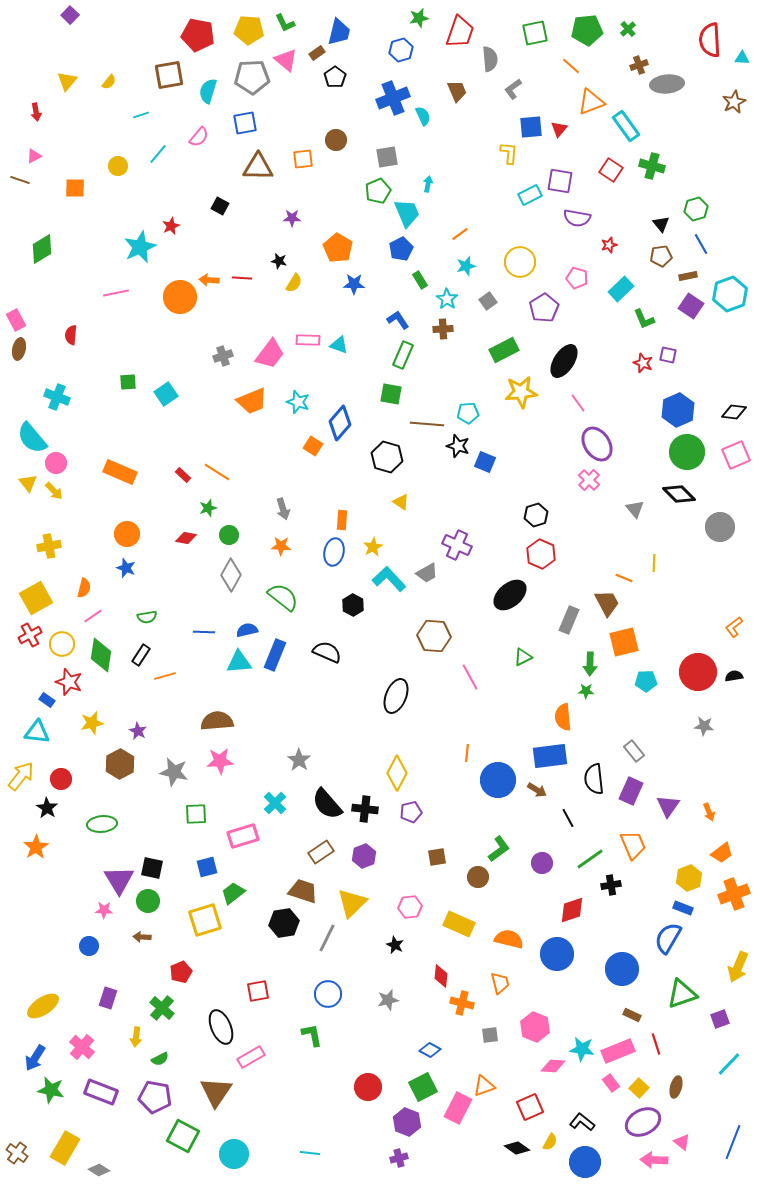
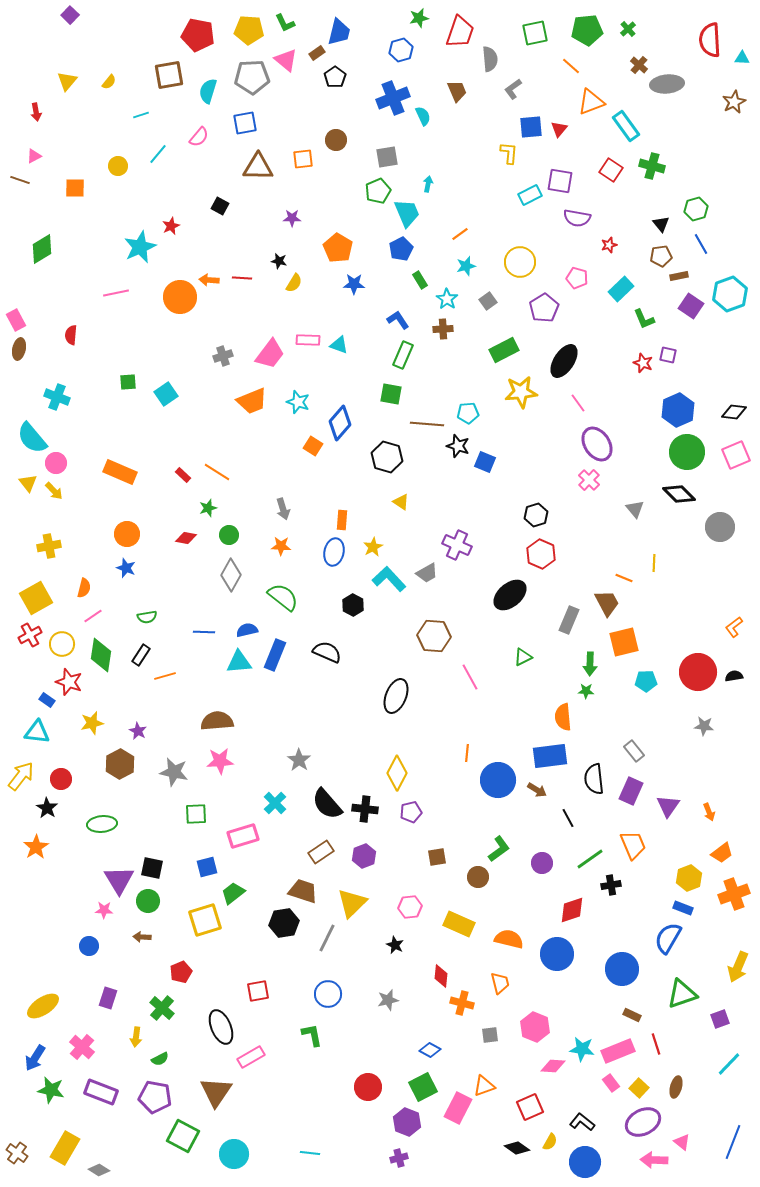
brown cross at (639, 65): rotated 30 degrees counterclockwise
brown rectangle at (688, 276): moved 9 px left
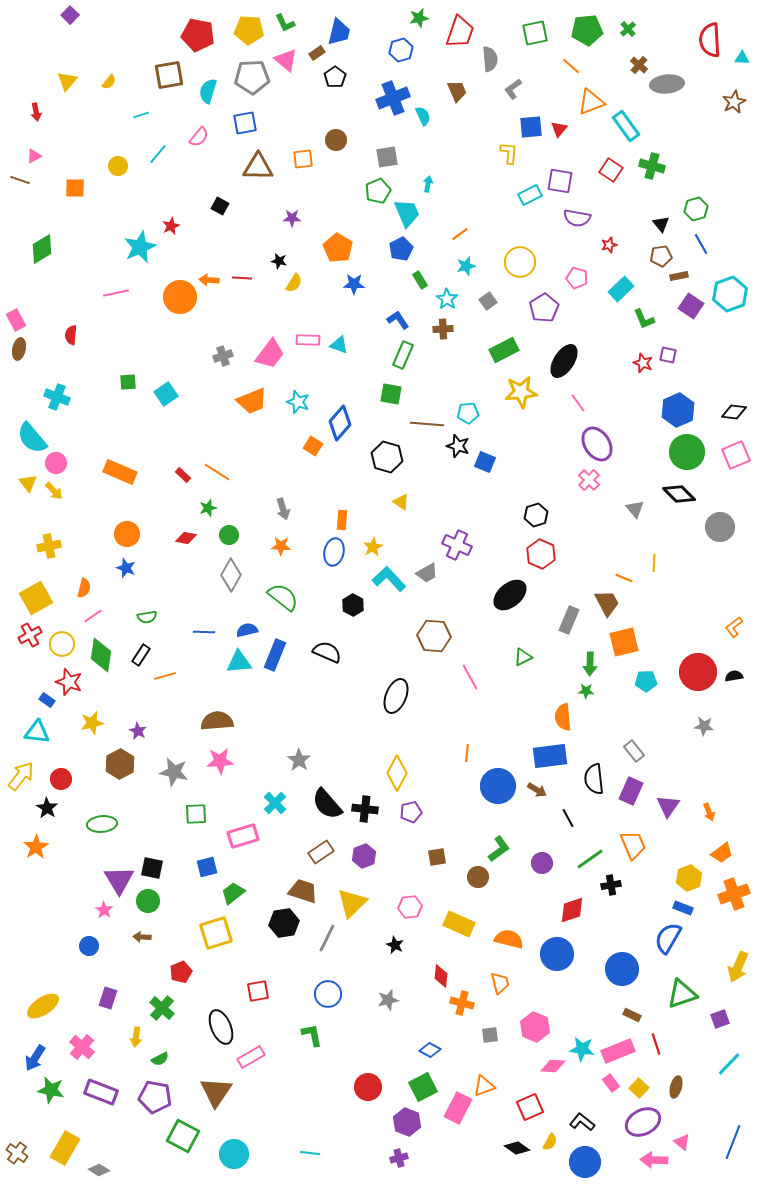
blue circle at (498, 780): moved 6 px down
pink star at (104, 910): rotated 30 degrees clockwise
yellow square at (205, 920): moved 11 px right, 13 px down
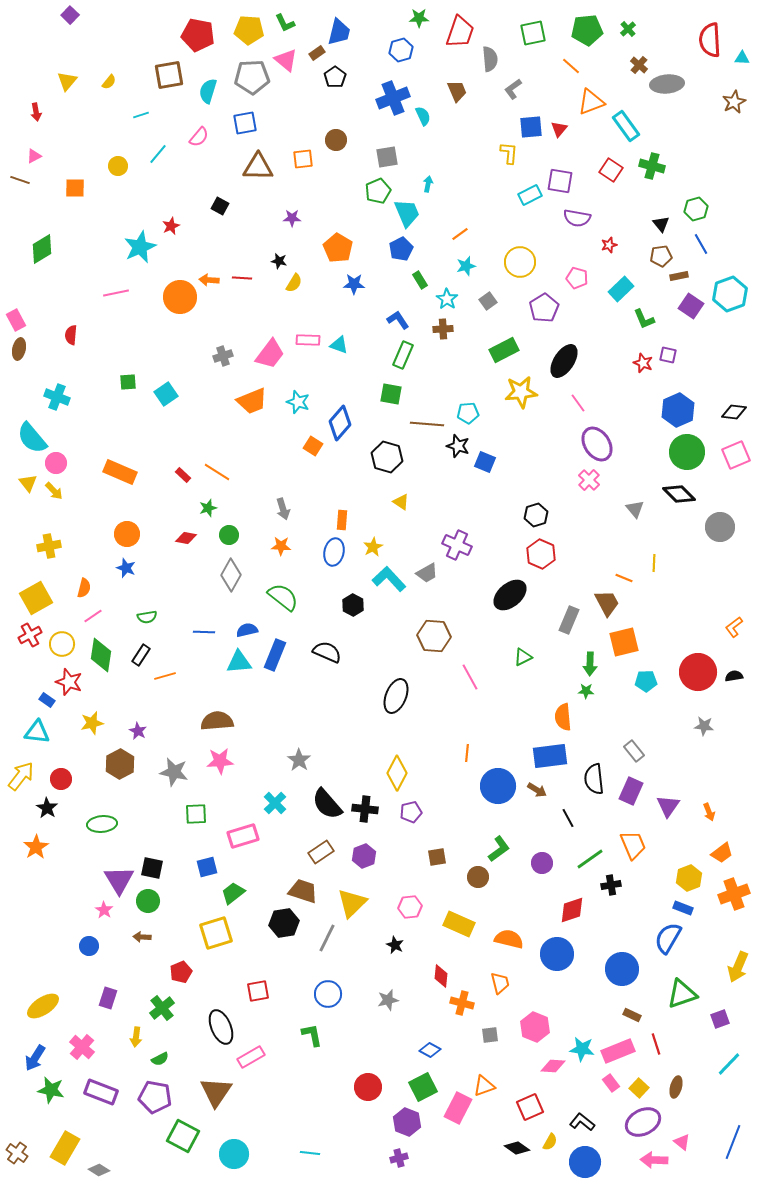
green star at (419, 18): rotated 12 degrees clockwise
green square at (535, 33): moved 2 px left
green cross at (162, 1008): rotated 10 degrees clockwise
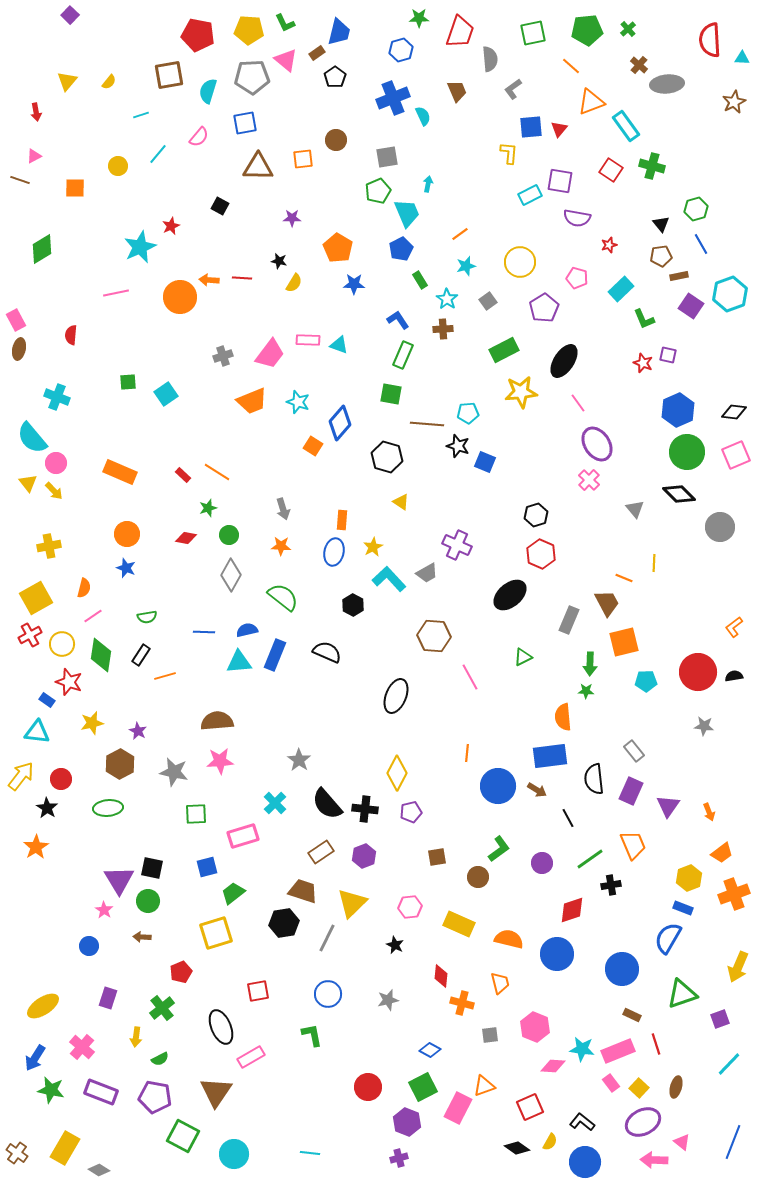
green ellipse at (102, 824): moved 6 px right, 16 px up
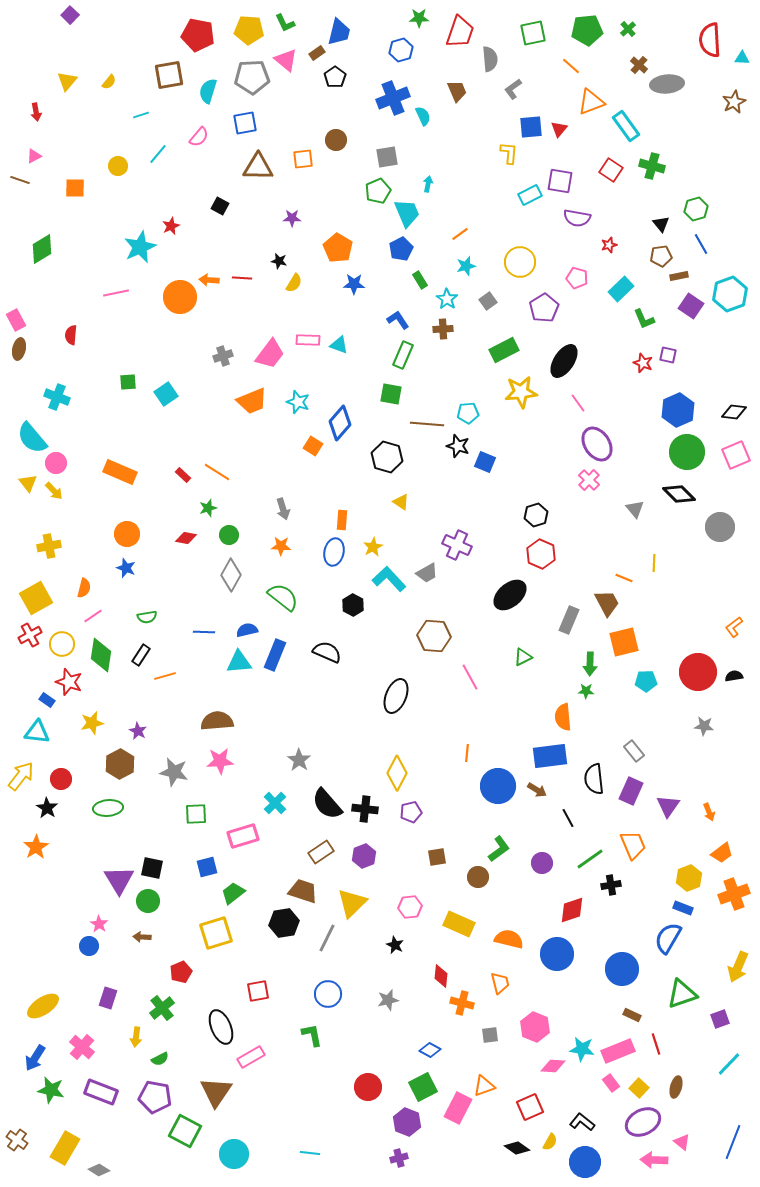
pink star at (104, 910): moved 5 px left, 14 px down
green square at (183, 1136): moved 2 px right, 5 px up
brown cross at (17, 1153): moved 13 px up
